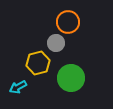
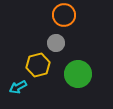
orange circle: moved 4 px left, 7 px up
yellow hexagon: moved 2 px down
green circle: moved 7 px right, 4 px up
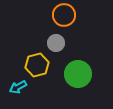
yellow hexagon: moved 1 px left
